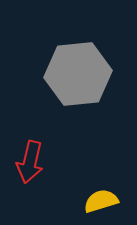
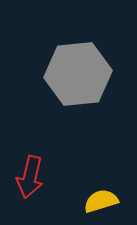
red arrow: moved 15 px down
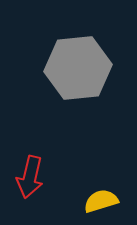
gray hexagon: moved 6 px up
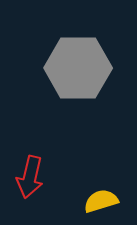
gray hexagon: rotated 6 degrees clockwise
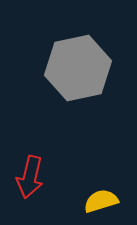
gray hexagon: rotated 12 degrees counterclockwise
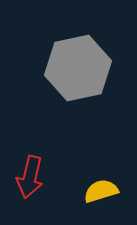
yellow semicircle: moved 10 px up
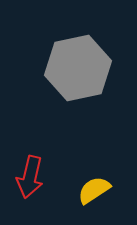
yellow semicircle: moved 7 px left, 1 px up; rotated 16 degrees counterclockwise
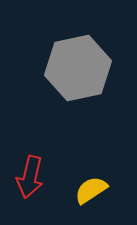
yellow semicircle: moved 3 px left
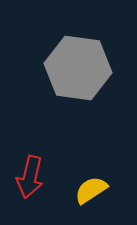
gray hexagon: rotated 20 degrees clockwise
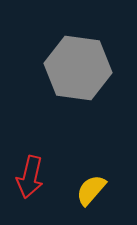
yellow semicircle: rotated 16 degrees counterclockwise
